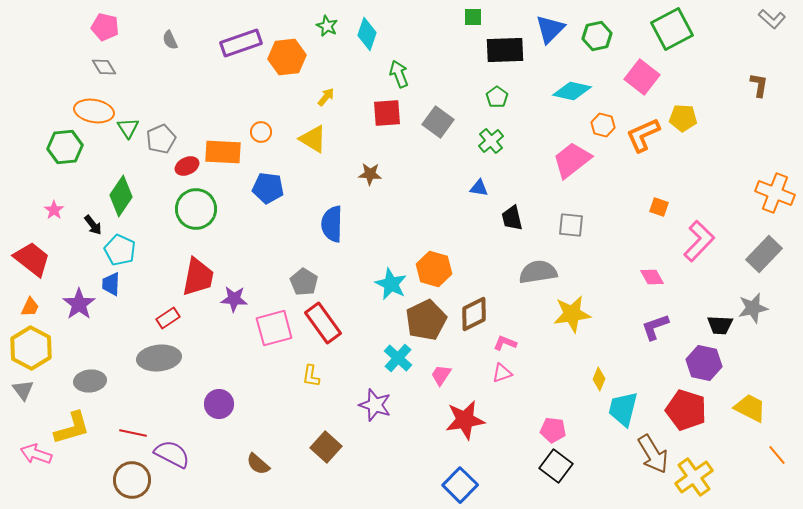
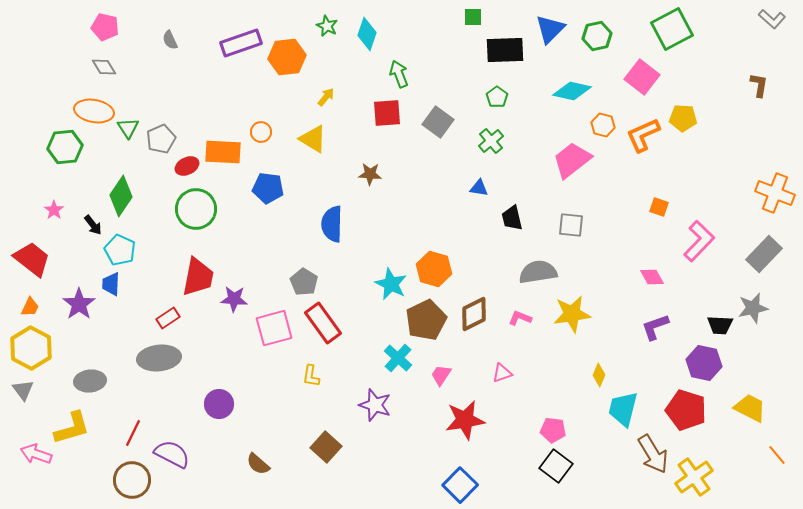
pink L-shape at (505, 343): moved 15 px right, 25 px up
yellow diamond at (599, 379): moved 4 px up
red line at (133, 433): rotated 76 degrees counterclockwise
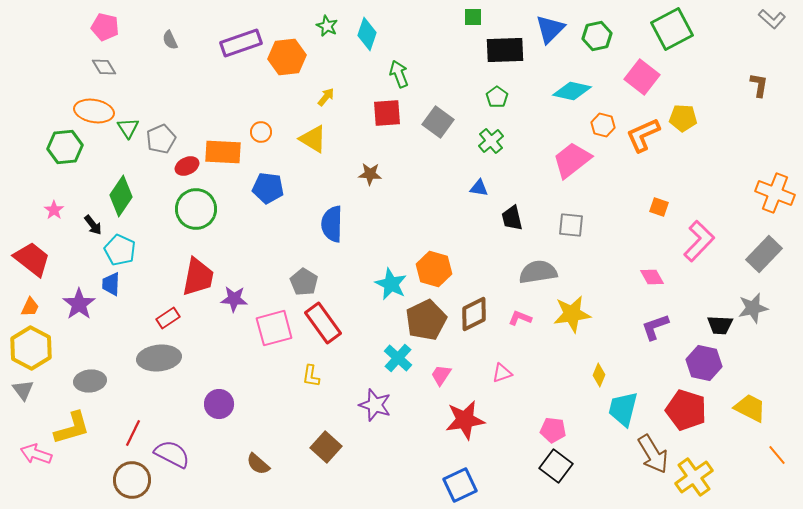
blue square at (460, 485): rotated 20 degrees clockwise
